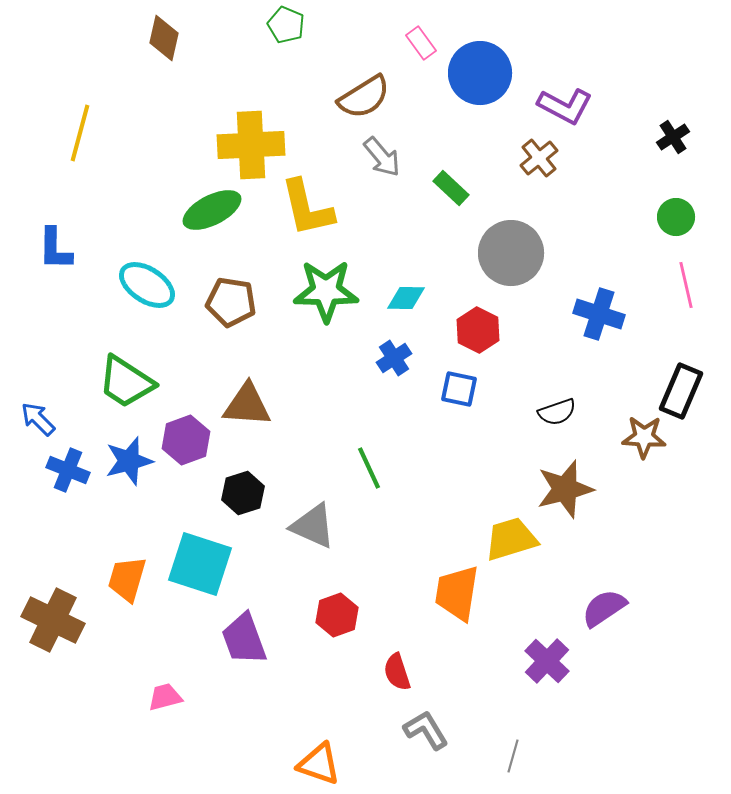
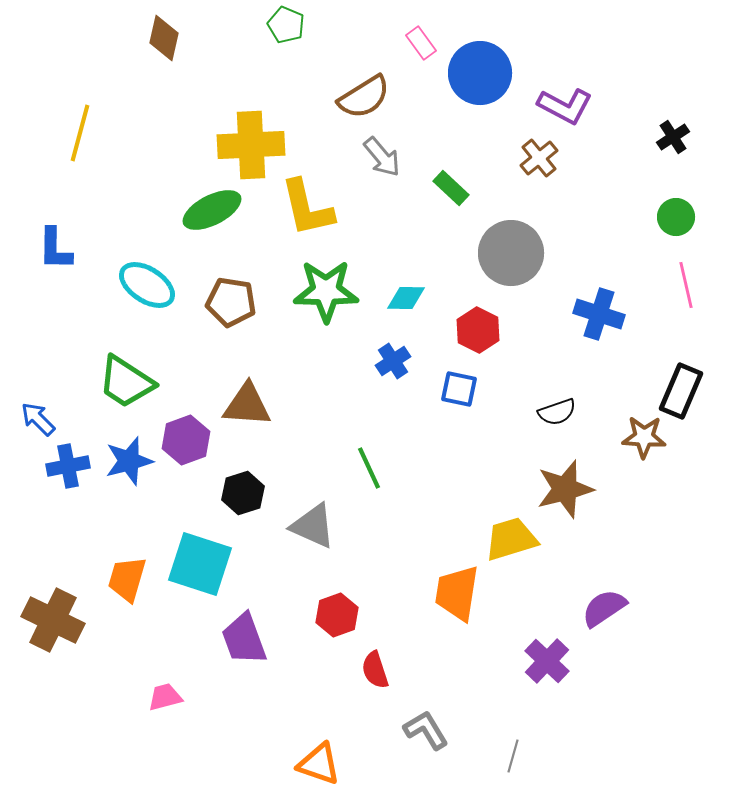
blue cross at (394, 358): moved 1 px left, 3 px down
blue cross at (68, 470): moved 4 px up; rotated 33 degrees counterclockwise
red semicircle at (397, 672): moved 22 px left, 2 px up
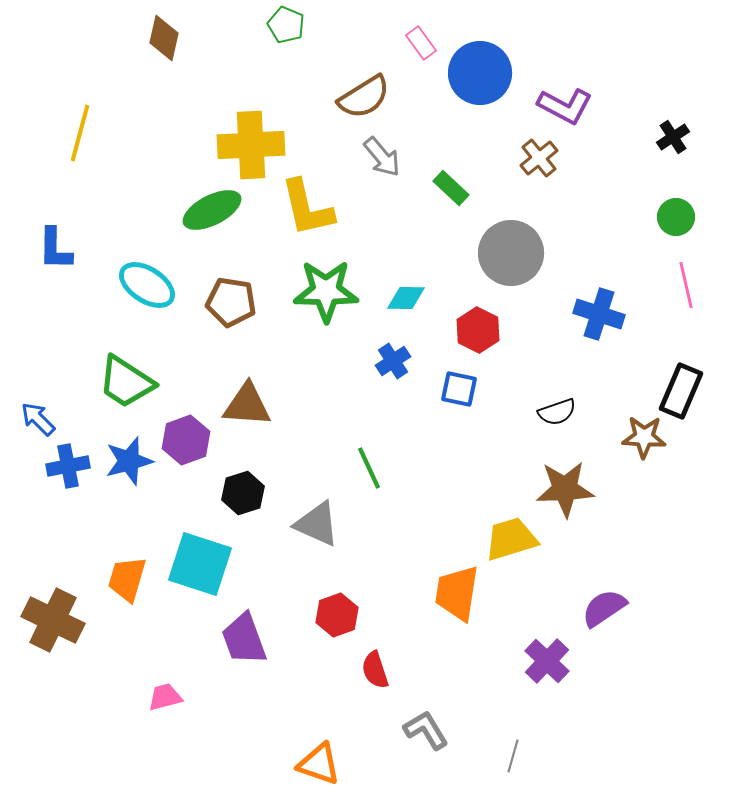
brown star at (565, 489): rotated 12 degrees clockwise
gray triangle at (313, 526): moved 4 px right, 2 px up
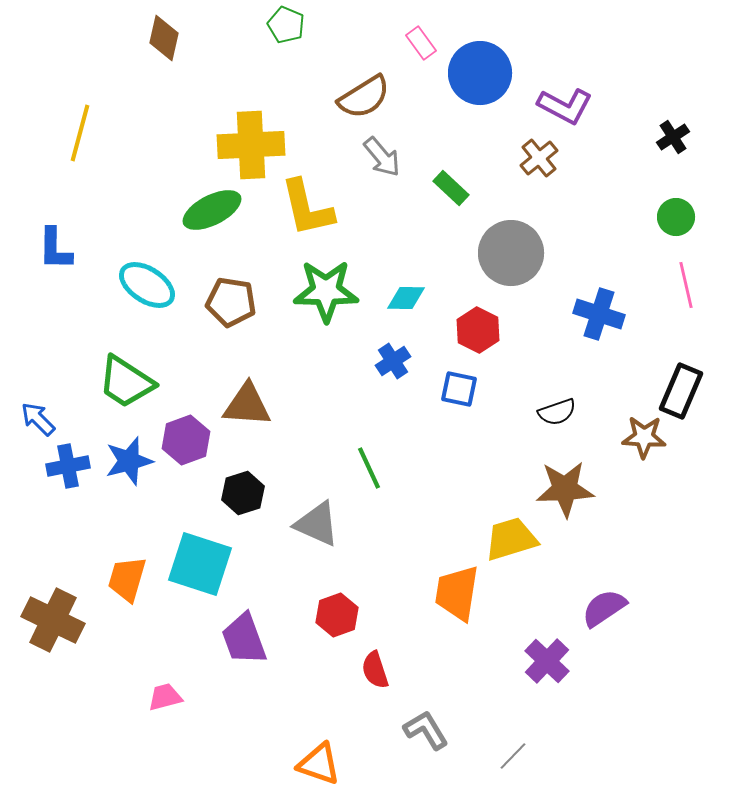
gray line at (513, 756): rotated 28 degrees clockwise
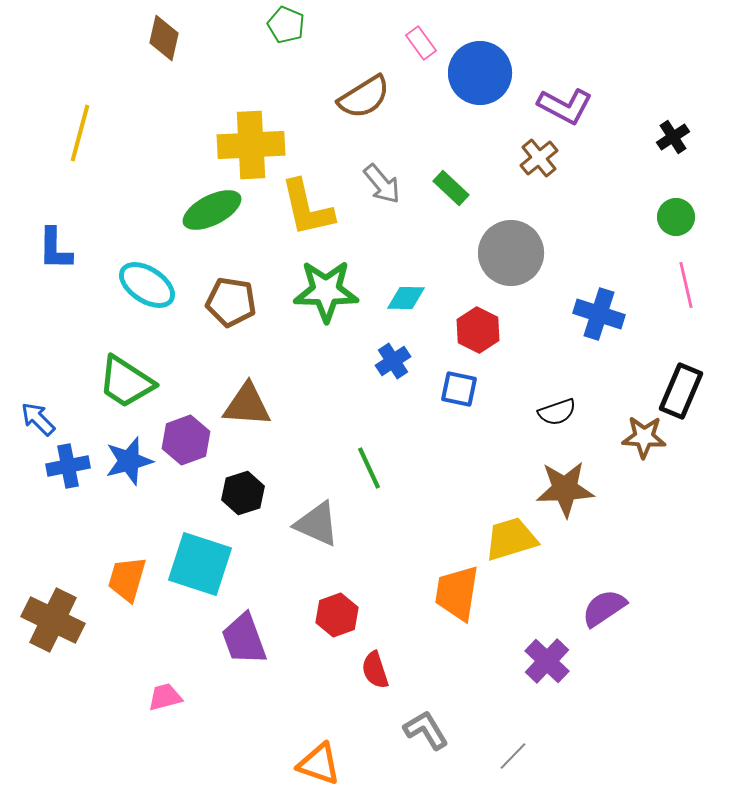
gray arrow at (382, 157): moved 27 px down
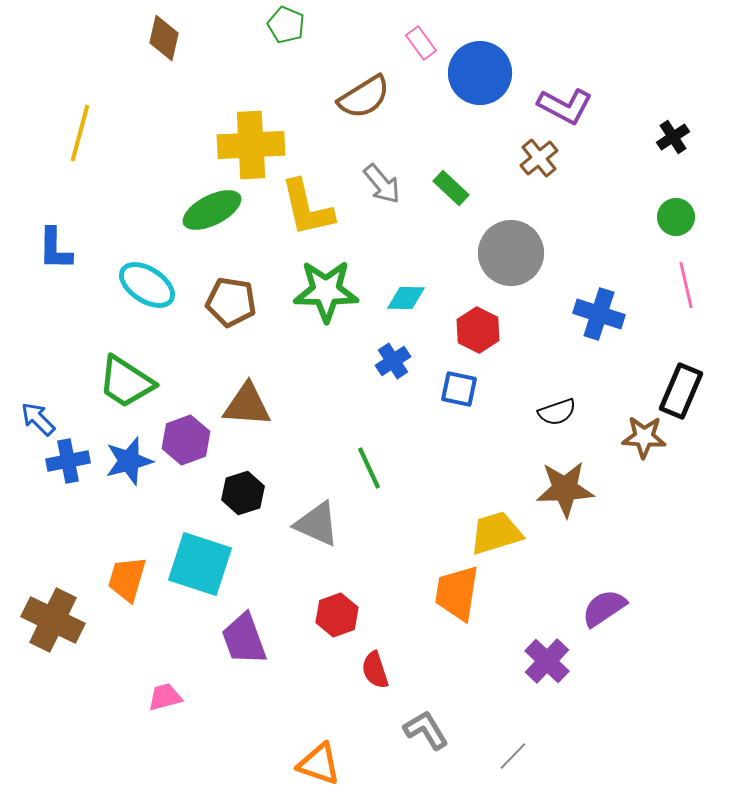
blue cross at (68, 466): moved 5 px up
yellow trapezoid at (511, 539): moved 15 px left, 6 px up
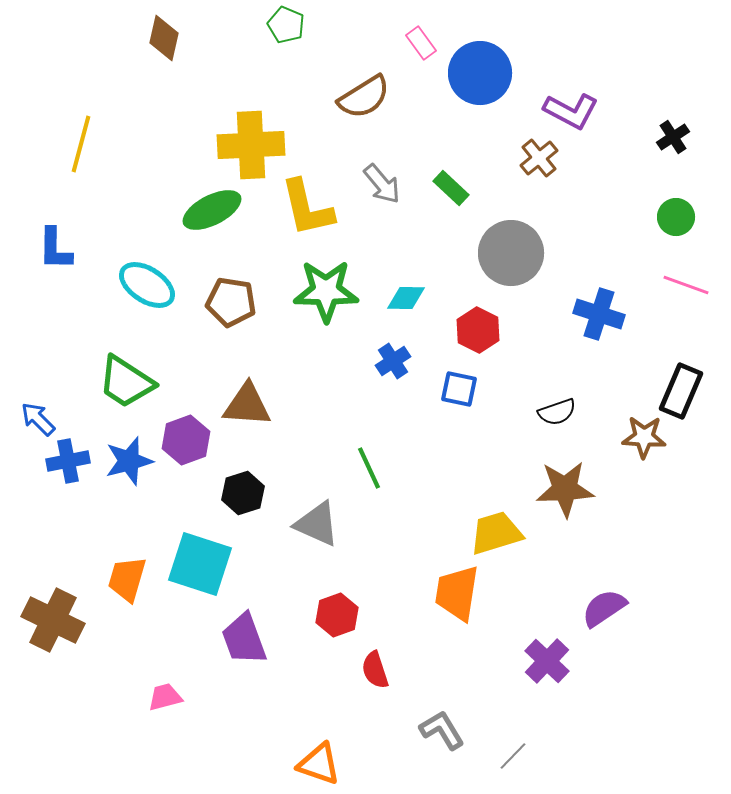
purple L-shape at (565, 106): moved 6 px right, 5 px down
yellow line at (80, 133): moved 1 px right, 11 px down
pink line at (686, 285): rotated 57 degrees counterclockwise
gray L-shape at (426, 730): moved 16 px right
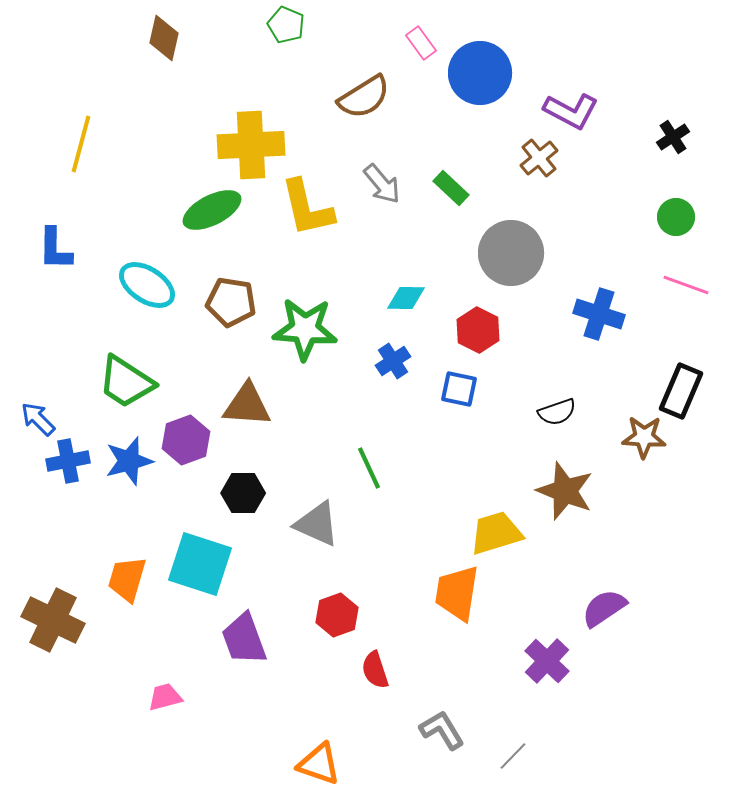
green star at (326, 291): moved 21 px left, 38 px down; rotated 4 degrees clockwise
brown star at (565, 489): moved 2 px down; rotated 24 degrees clockwise
black hexagon at (243, 493): rotated 18 degrees clockwise
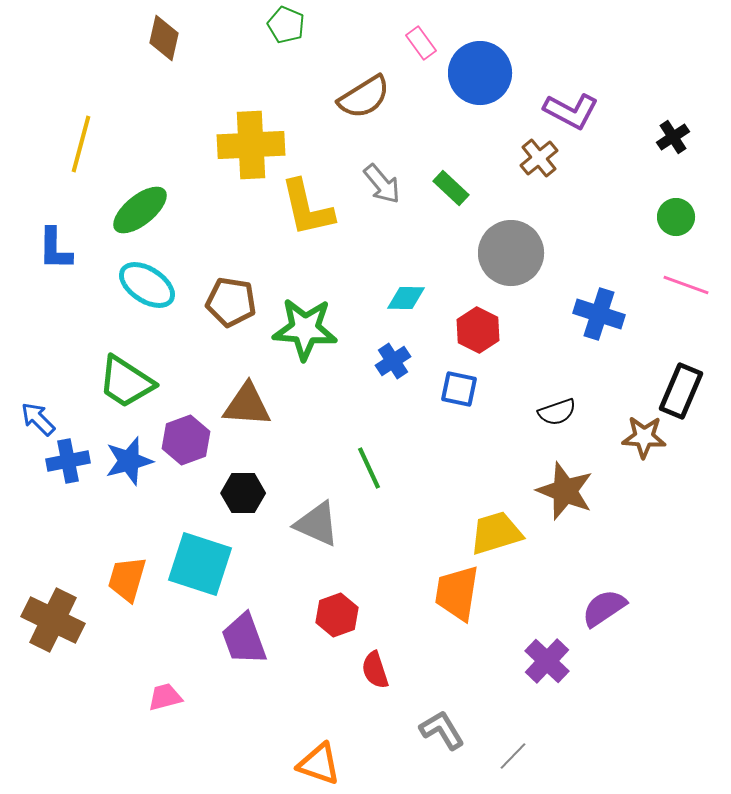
green ellipse at (212, 210): moved 72 px left; rotated 12 degrees counterclockwise
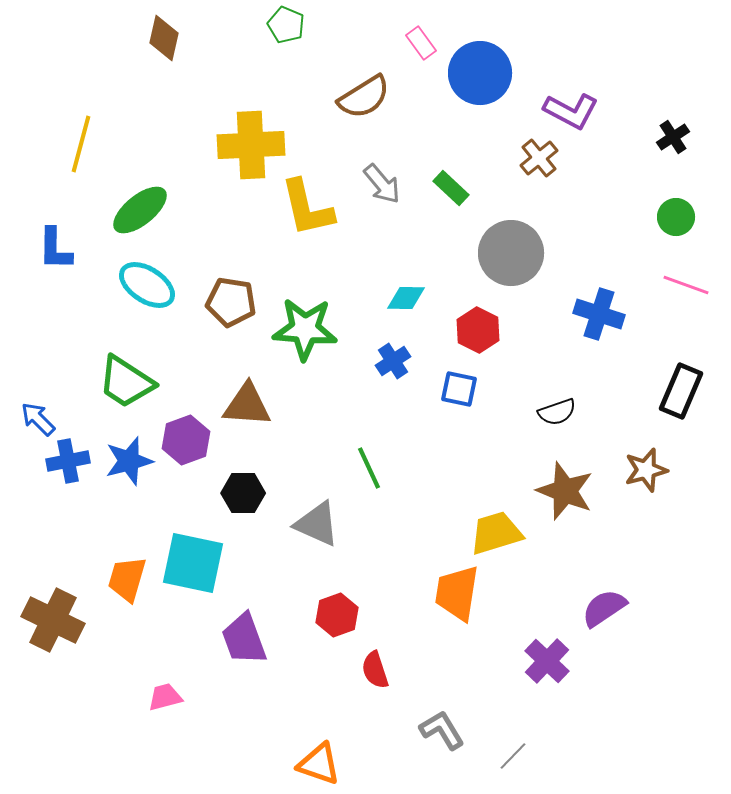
brown star at (644, 437): moved 2 px right, 33 px down; rotated 18 degrees counterclockwise
cyan square at (200, 564): moved 7 px left, 1 px up; rotated 6 degrees counterclockwise
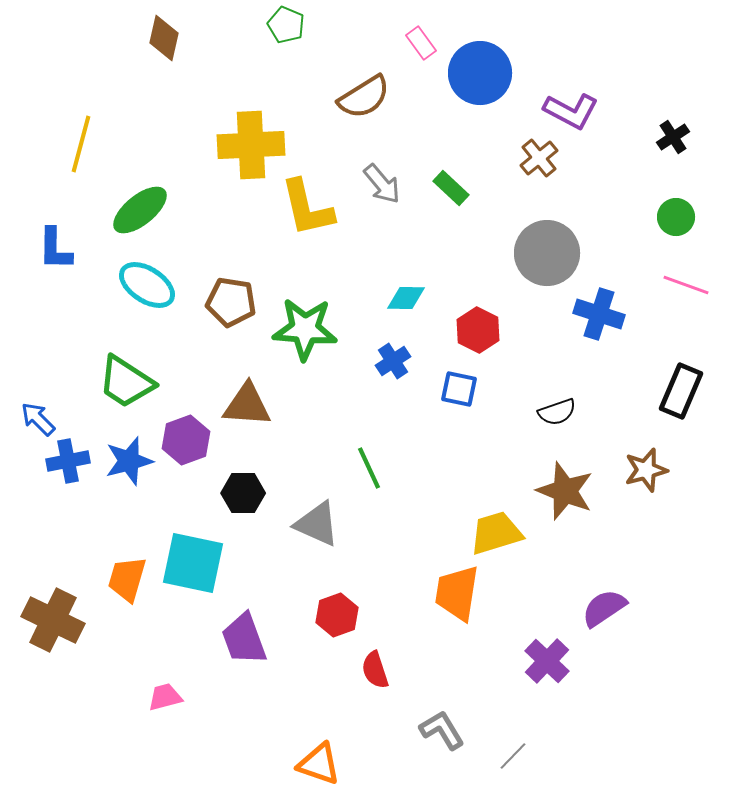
gray circle at (511, 253): moved 36 px right
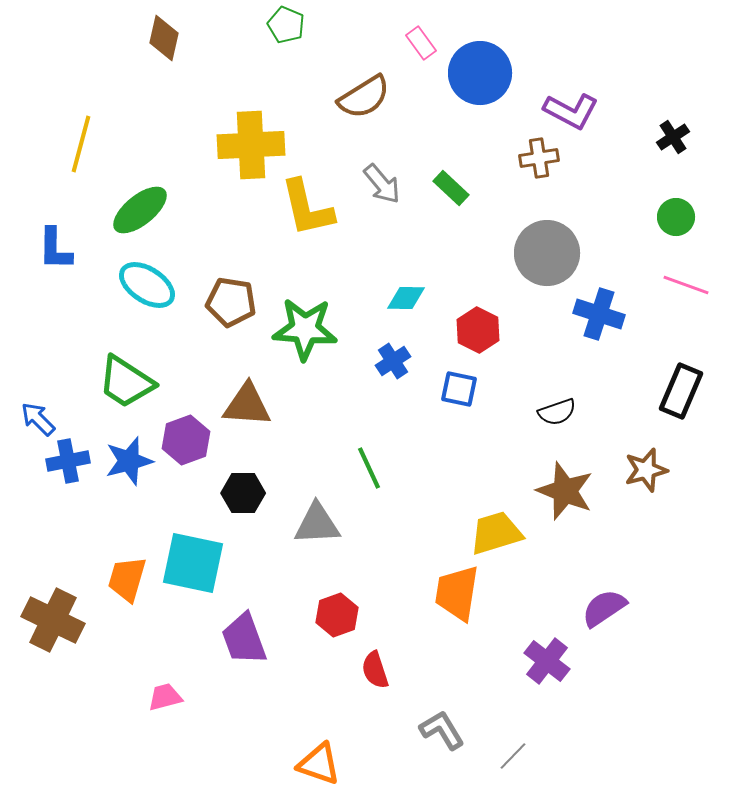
brown cross at (539, 158): rotated 30 degrees clockwise
gray triangle at (317, 524): rotated 27 degrees counterclockwise
purple cross at (547, 661): rotated 6 degrees counterclockwise
